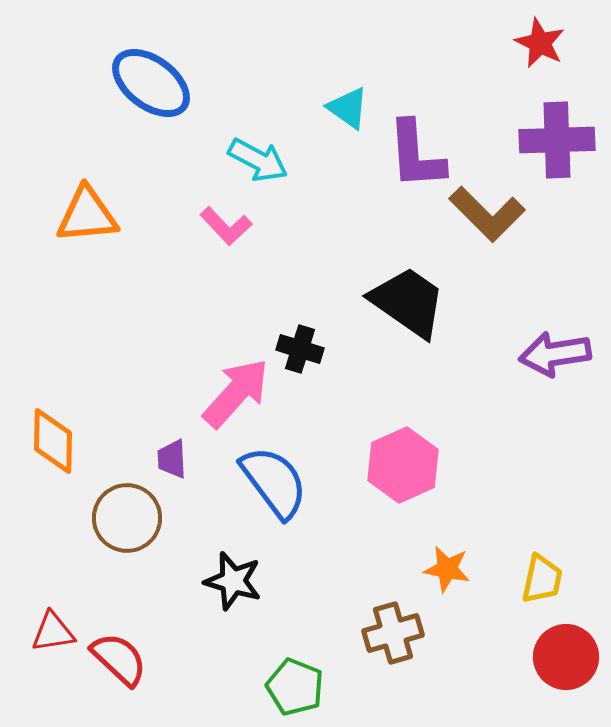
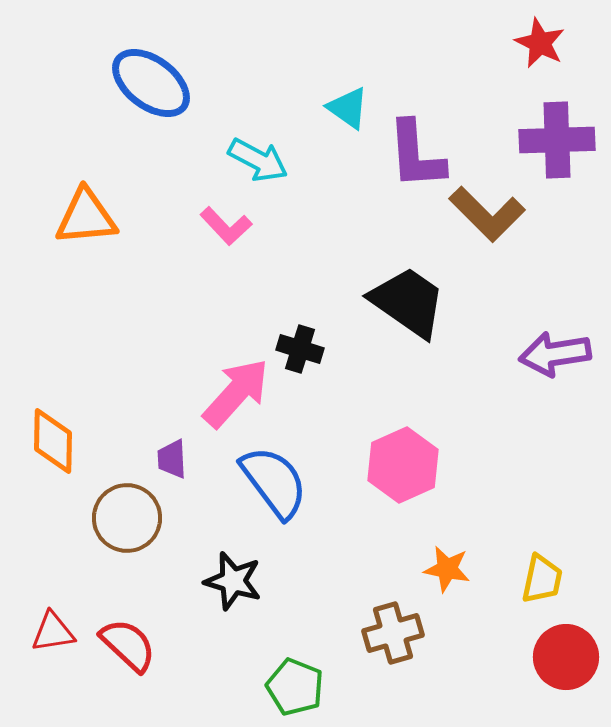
orange triangle: moved 1 px left, 2 px down
red semicircle: moved 9 px right, 14 px up
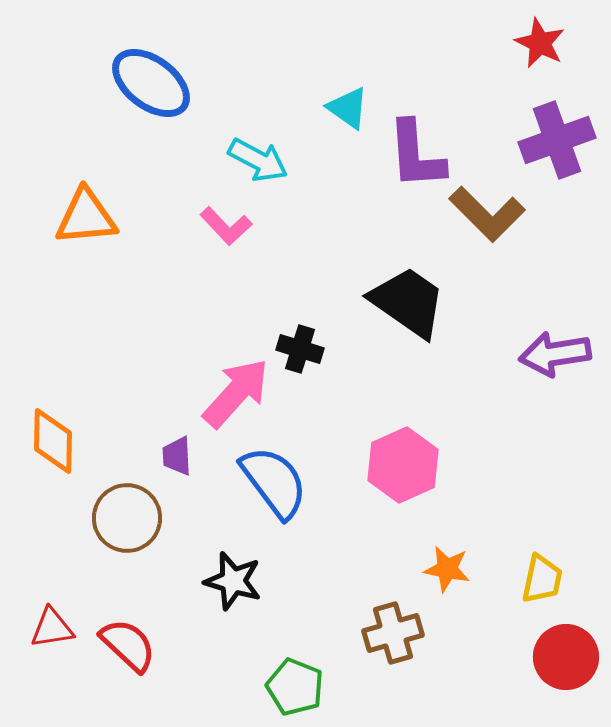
purple cross: rotated 18 degrees counterclockwise
purple trapezoid: moved 5 px right, 3 px up
red triangle: moved 1 px left, 4 px up
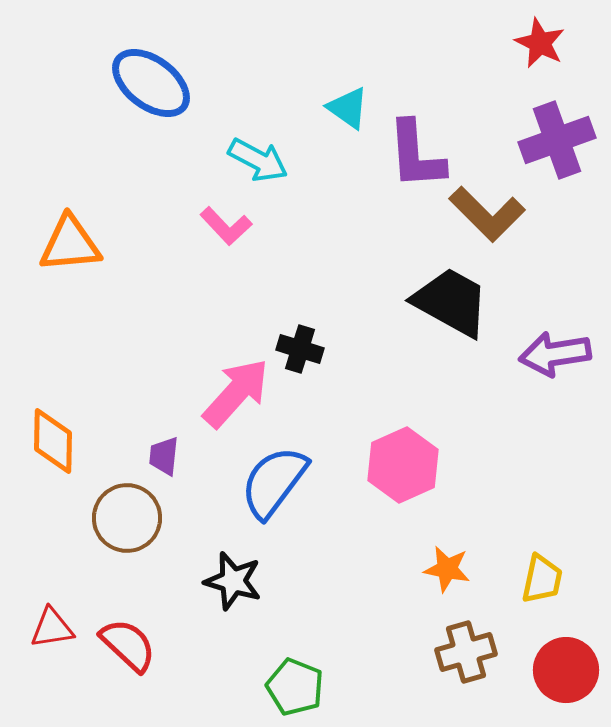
orange triangle: moved 16 px left, 27 px down
black trapezoid: moved 43 px right; rotated 6 degrees counterclockwise
purple trapezoid: moved 13 px left; rotated 9 degrees clockwise
blue semicircle: rotated 106 degrees counterclockwise
brown cross: moved 73 px right, 19 px down
red circle: moved 13 px down
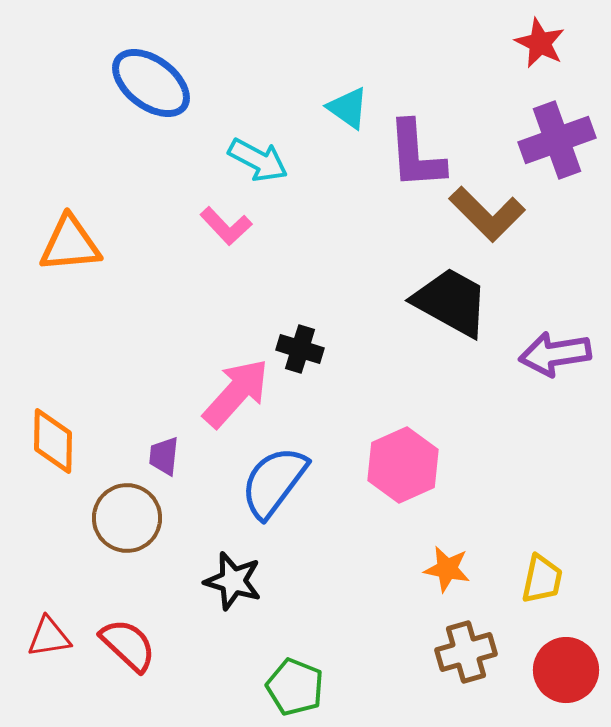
red triangle: moved 3 px left, 9 px down
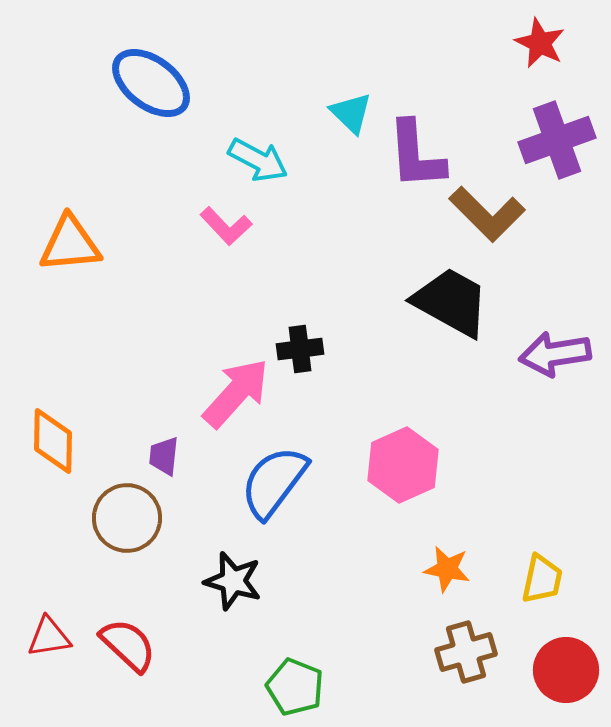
cyan triangle: moved 3 px right, 5 px down; rotated 9 degrees clockwise
black cross: rotated 24 degrees counterclockwise
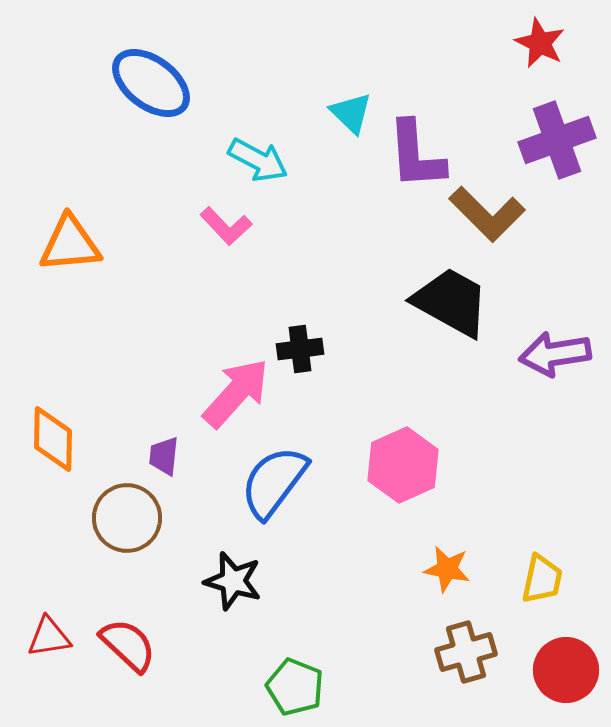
orange diamond: moved 2 px up
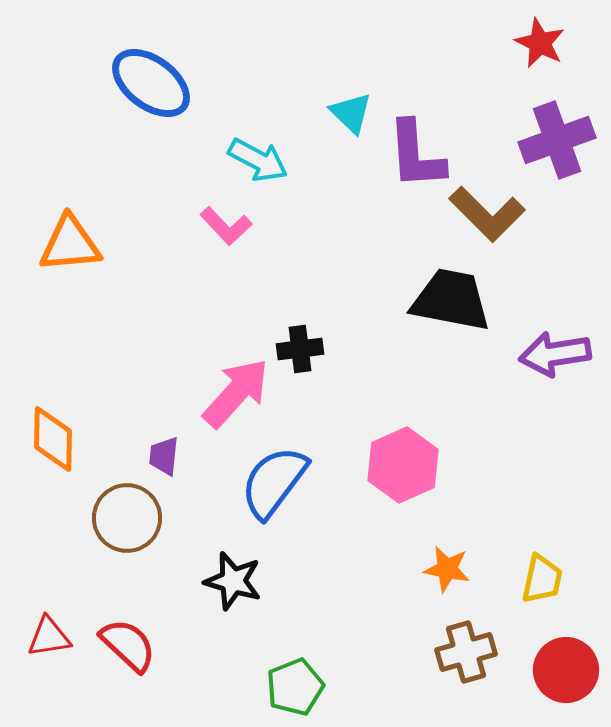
black trapezoid: moved 2 px up; rotated 18 degrees counterclockwise
green pentagon: rotated 28 degrees clockwise
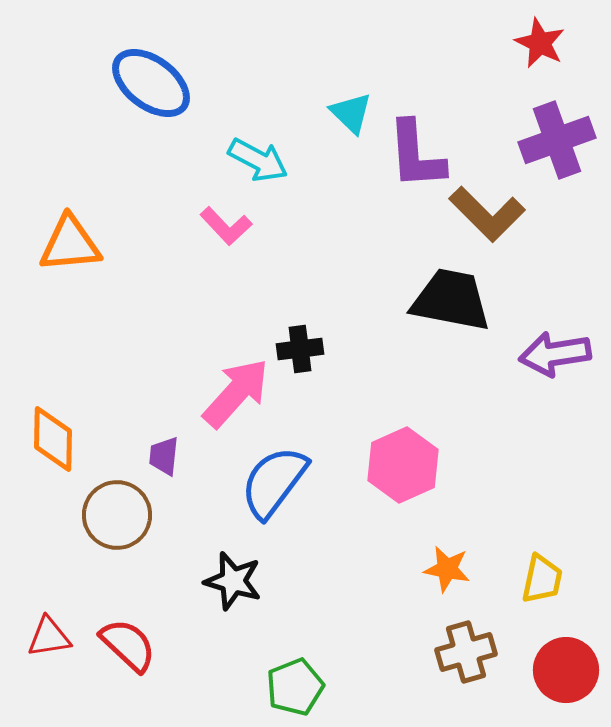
brown circle: moved 10 px left, 3 px up
